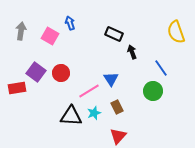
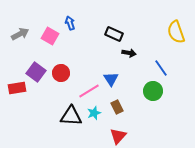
gray arrow: moved 1 px left, 3 px down; rotated 54 degrees clockwise
black arrow: moved 3 px left, 1 px down; rotated 120 degrees clockwise
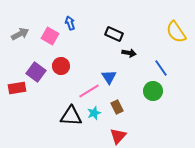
yellow semicircle: rotated 15 degrees counterclockwise
red circle: moved 7 px up
blue triangle: moved 2 px left, 2 px up
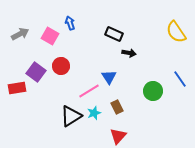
blue line: moved 19 px right, 11 px down
black triangle: rotated 35 degrees counterclockwise
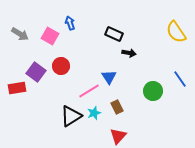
gray arrow: rotated 60 degrees clockwise
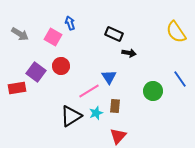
pink square: moved 3 px right, 1 px down
brown rectangle: moved 2 px left, 1 px up; rotated 32 degrees clockwise
cyan star: moved 2 px right
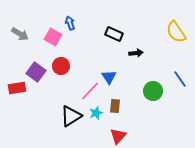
black arrow: moved 7 px right; rotated 16 degrees counterclockwise
pink line: moved 1 px right; rotated 15 degrees counterclockwise
